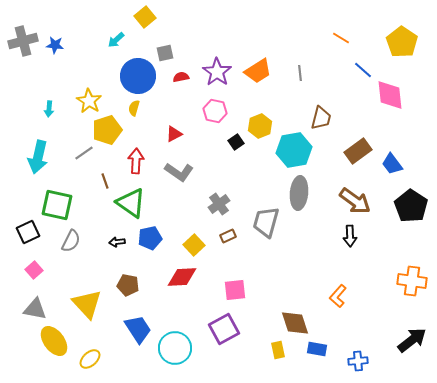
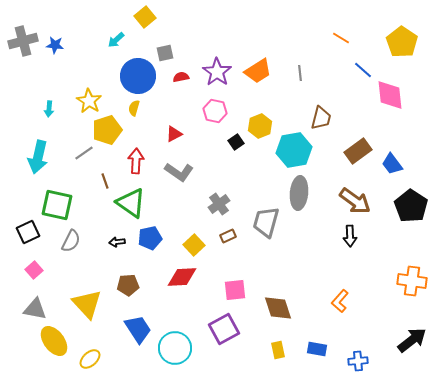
brown pentagon at (128, 285): rotated 15 degrees counterclockwise
orange L-shape at (338, 296): moved 2 px right, 5 px down
brown diamond at (295, 323): moved 17 px left, 15 px up
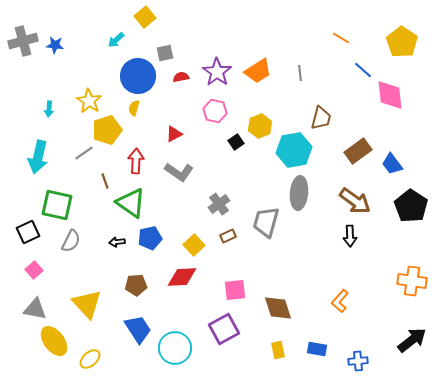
brown pentagon at (128, 285): moved 8 px right
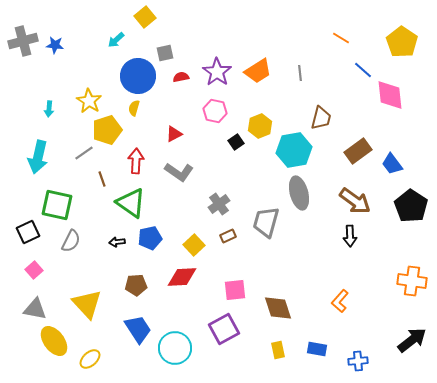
brown line at (105, 181): moved 3 px left, 2 px up
gray ellipse at (299, 193): rotated 20 degrees counterclockwise
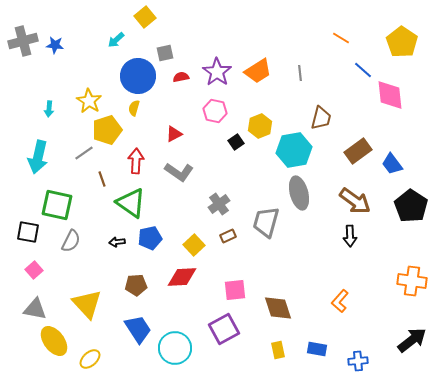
black square at (28, 232): rotated 35 degrees clockwise
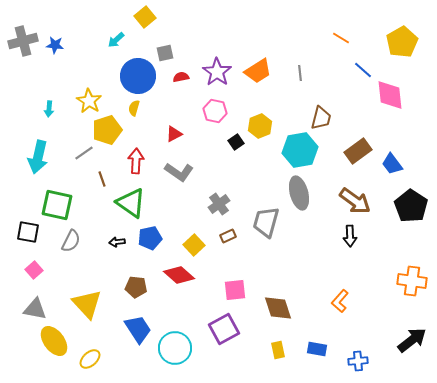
yellow pentagon at (402, 42): rotated 8 degrees clockwise
cyan hexagon at (294, 150): moved 6 px right
red diamond at (182, 277): moved 3 px left, 2 px up; rotated 44 degrees clockwise
brown pentagon at (136, 285): moved 2 px down; rotated 10 degrees clockwise
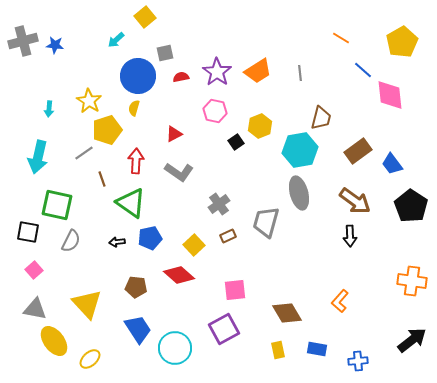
brown diamond at (278, 308): moved 9 px right, 5 px down; rotated 12 degrees counterclockwise
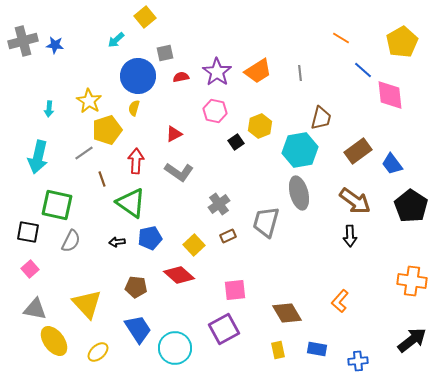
pink square at (34, 270): moved 4 px left, 1 px up
yellow ellipse at (90, 359): moved 8 px right, 7 px up
